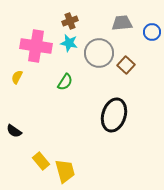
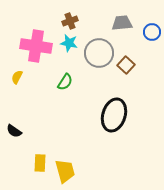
yellow rectangle: moved 1 px left, 2 px down; rotated 42 degrees clockwise
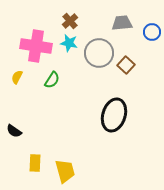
brown cross: rotated 21 degrees counterclockwise
green semicircle: moved 13 px left, 2 px up
yellow rectangle: moved 5 px left
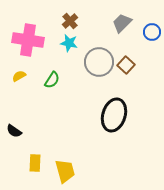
gray trapezoid: rotated 40 degrees counterclockwise
pink cross: moved 8 px left, 6 px up
gray circle: moved 9 px down
yellow semicircle: moved 2 px right, 1 px up; rotated 32 degrees clockwise
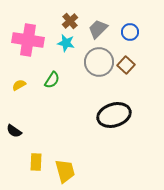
gray trapezoid: moved 24 px left, 6 px down
blue circle: moved 22 px left
cyan star: moved 3 px left
yellow semicircle: moved 9 px down
black ellipse: rotated 56 degrees clockwise
yellow rectangle: moved 1 px right, 1 px up
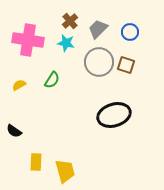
brown square: rotated 24 degrees counterclockwise
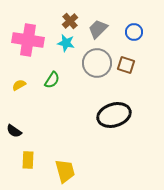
blue circle: moved 4 px right
gray circle: moved 2 px left, 1 px down
yellow rectangle: moved 8 px left, 2 px up
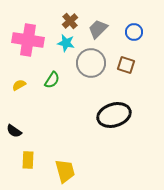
gray circle: moved 6 px left
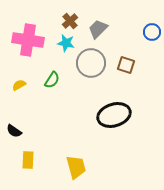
blue circle: moved 18 px right
yellow trapezoid: moved 11 px right, 4 px up
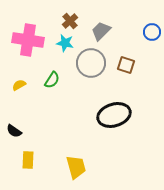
gray trapezoid: moved 3 px right, 2 px down
cyan star: moved 1 px left
